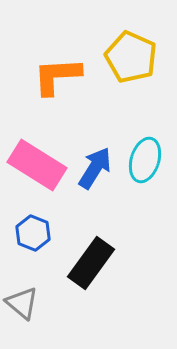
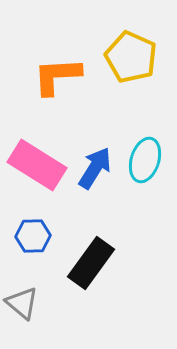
blue hexagon: moved 3 px down; rotated 24 degrees counterclockwise
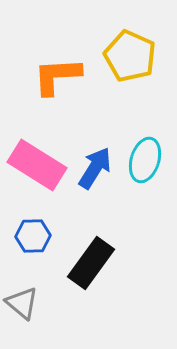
yellow pentagon: moved 1 px left, 1 px up
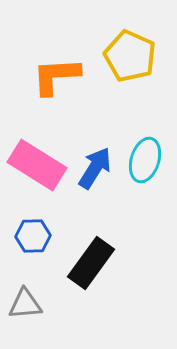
orange L-shape: moved 1 px left
gray triangle: moved 3 px right, 1 px down; rotated 45 degrees counterclockwise
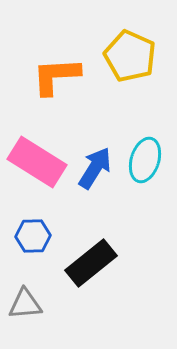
pink rectangle: moved 3 px up
black rectangle: rotated 15 degrees clockwise
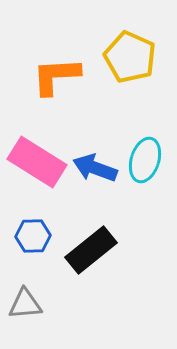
yellow pentagon: moved 1 px down
blue arrow: rotated 102 degrees counterclockwise
black rectangle: moved 13 px up
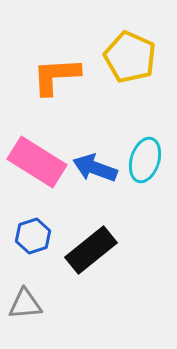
blue hexagon: rotated 16 degrees counterclockwise
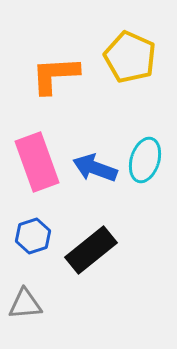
orange L-shape: moved 1 px left, 1 px up
pink rectangle: rotated 38 degrees clockwise
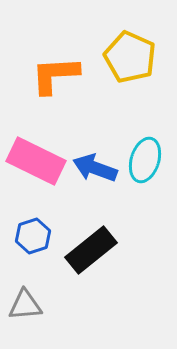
pink rectangle: moved 1 px left, 1 px up; rotated 44 degrees counterclockwise
gray triangle: moved 1 px down
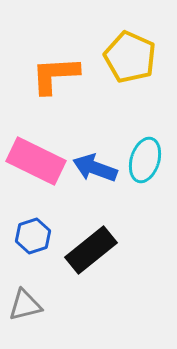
gray triangle: rotated 9 degrees counterclockwise
